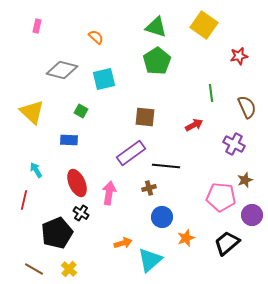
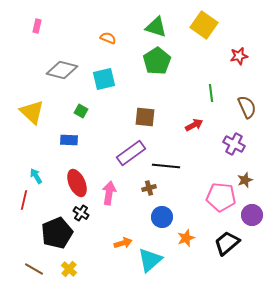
orange semicircle: moved 12 px right, 1 px down; rotated 21 degrees counterclockwise
cyan arrow: moved 6 px down
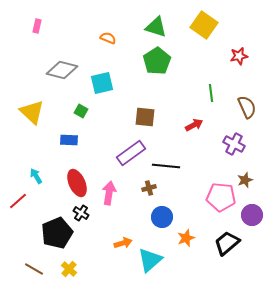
cyan square: moved 2 px left, 4 px down
red line: moved 6 px left, 1 px down; rotated 36 degrees clockwise
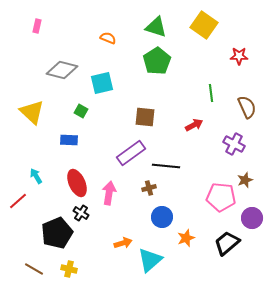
red star: rotated 12 degrees clockwise
purple circle: moved 3 px down
yellow cross: rotated 28 degrees counterclockwise
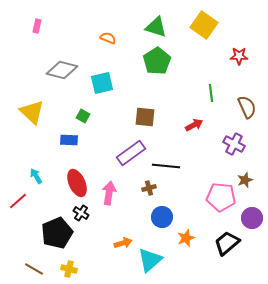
green square: moved 2 px right, 5 px down
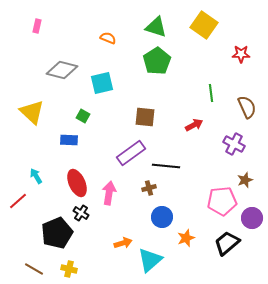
red star: moved 2 px right, 2 px up
pink pentagon: moved 1 px right, 4 px down; rotated 12 degrees counterclockwise
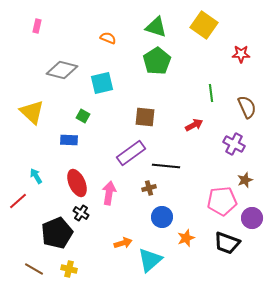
black trapezoid: rotated 120 degrees counterclockwise
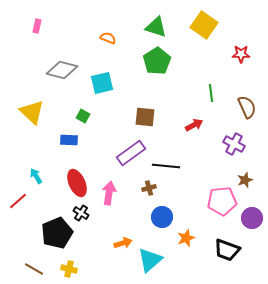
black trapezoid: moved 7 px down
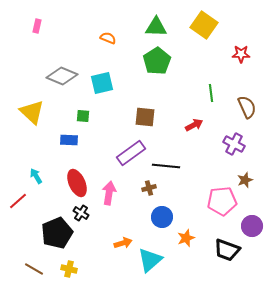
green triangle: rotated 15 degrees counterclockwise
gray diamond: moved 6 px down; rotated 8 degrees clockwise
green square: rotated 24 degrees counterclockwise
purple circle: moved 8 px down
